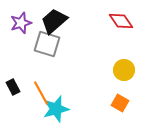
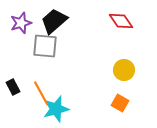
gray square: moved 2 px left, 2 px down; rotated 12 degrees counterclockwise
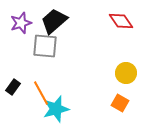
yellow circle: moved 2 px right, 3 px down
black rectangle: rotated 63 degrees clockwise
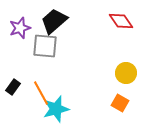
purple star: moved 1 px left, 5 px down
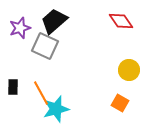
gray square: rotated 20 degrees clockwise
yellow circle: moved 3 px right, 3 px up
black rectangle: rotated 35 degrees counterclockwise
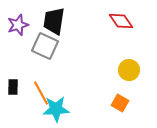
black trapezoid: rotated 40 degrees counterclockwise
purple star: moved 2 px left, 3 px up
cyan star: rotated 12 degrees clockwise
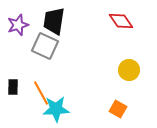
orange square: moved 2 px left, 6 px down
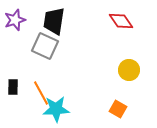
purple star: moved 3 px left, 5 px up
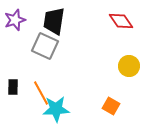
yellow circle: moved 4 px up
orange square: moved 7 px left, 3 px up
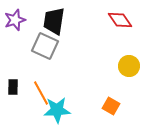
red diamond: moved 1 px left, 1 px up
cyan star: moved 1 px right, 1 px down
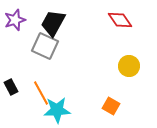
black trapezoid: moved 1 px left, 2 px down; rotated 20 degrees clockwise
black rectangle: moved 2 px left; rotated 28 degrees counterclockwise
